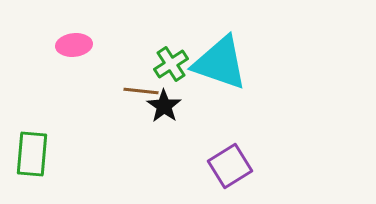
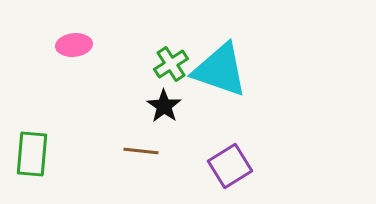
cyan triangle: moved 7 px down
brown line: moved 60 px down
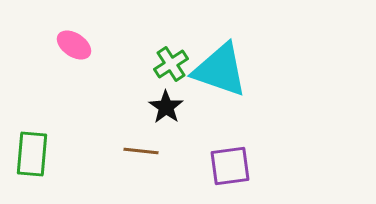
pink ellipse: rotated 40 degrees clockwise
black star: moved 2 px right, 1 px down
purple square: rotated 24 degrees clockwise
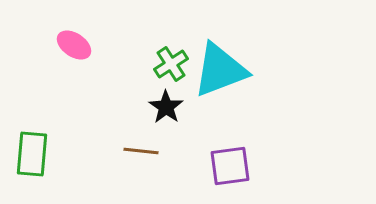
cyan triangle: rotated 40 degrees counterclockwise
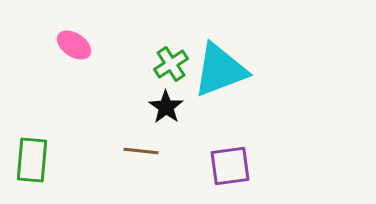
green rectangle: moved 6 px down
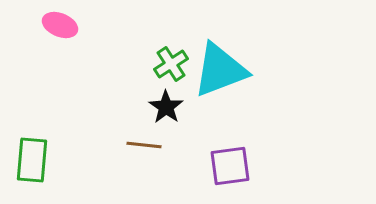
pink ellipse: moved 14 px left, 20 px up; rotated 12 degrees counterclockwise
brown line: moved 3 px right, 6 px up
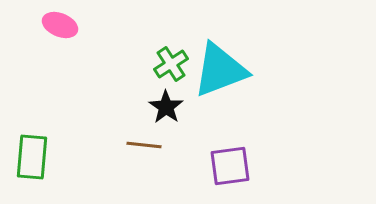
green rectangle: moved 3 px up
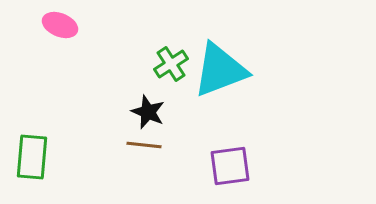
black star: moved 18 px left, 5 px down; rotated 12 degrees counterclockwise
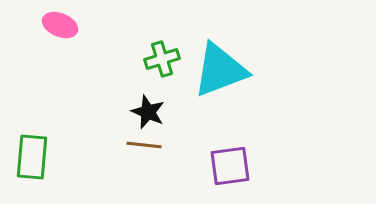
green cross: moved 9 px left, 5 px up; rotated 16 degrees clockwise
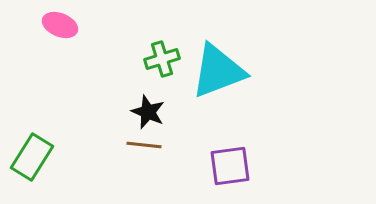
cyan triangle: moved 2 px left, 1 px down
green rectangle: rotated 27 degrees clockwise
